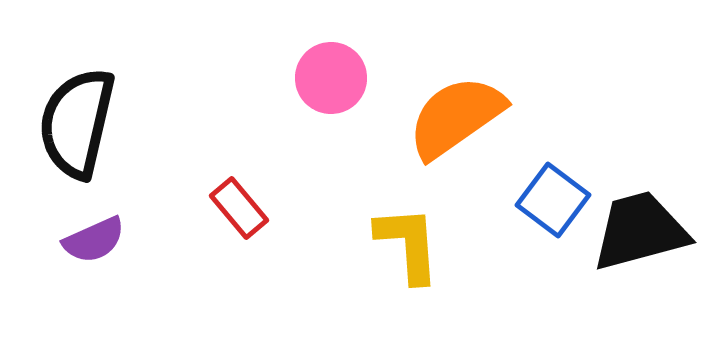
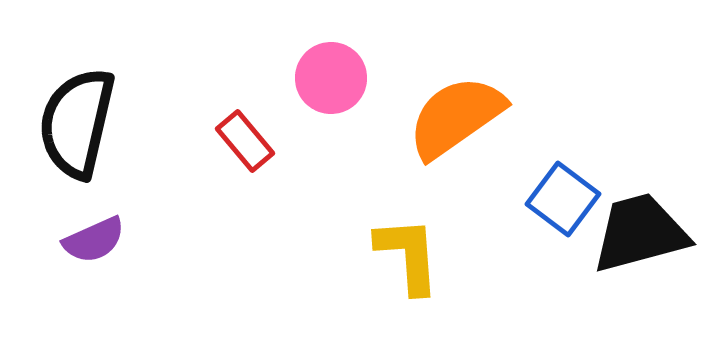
blue square: moved 10 px right, 1 px up
red rectangle: moved 6 px right, 67 px up
black trapezoid: moved 2 px down
yellow L-shape: moved 11 px down
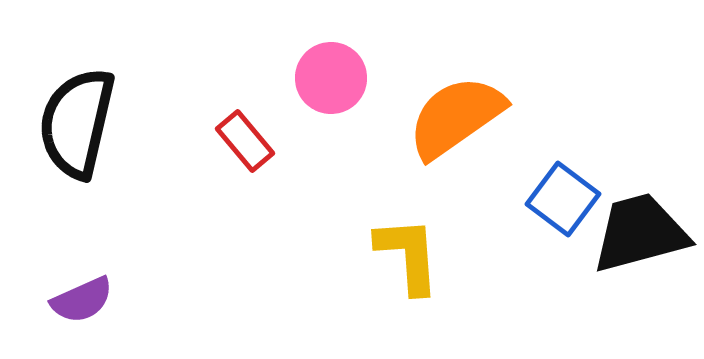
purple semicircle: moved 12 px left, 60 px down
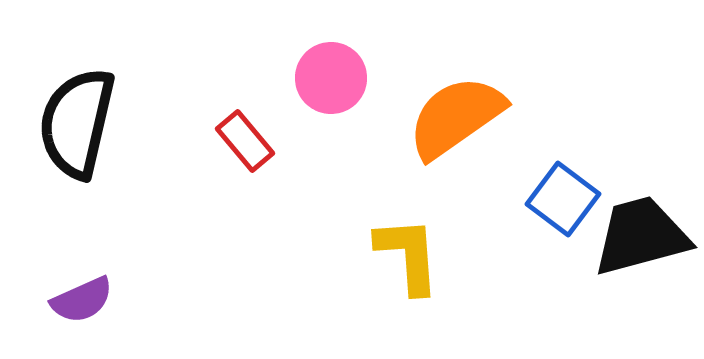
black trapezoid: moved 1 px right, 3 px down
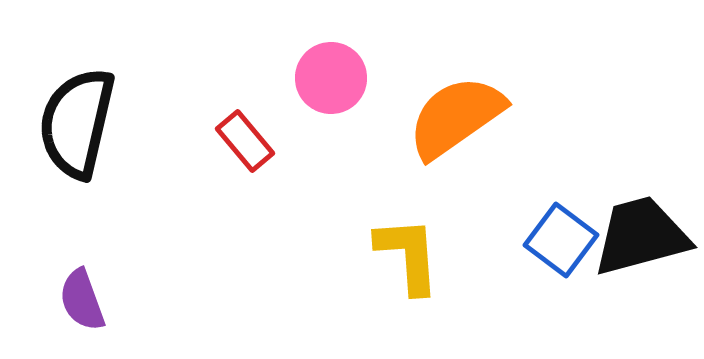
blue square: moved 2 px left, 41 px down
purple semicircle: rotated 94 degrees clockwise
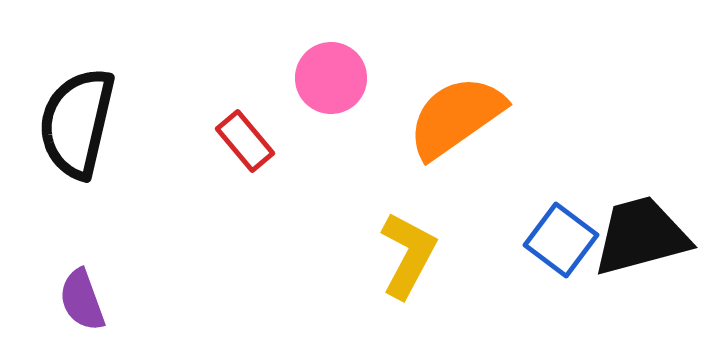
yellow L-shape: rotated 32 degrees clockwise
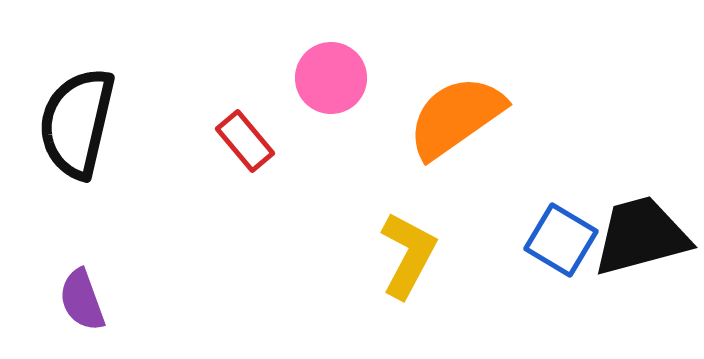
blue square: rotated 6 degrees counterclockwise
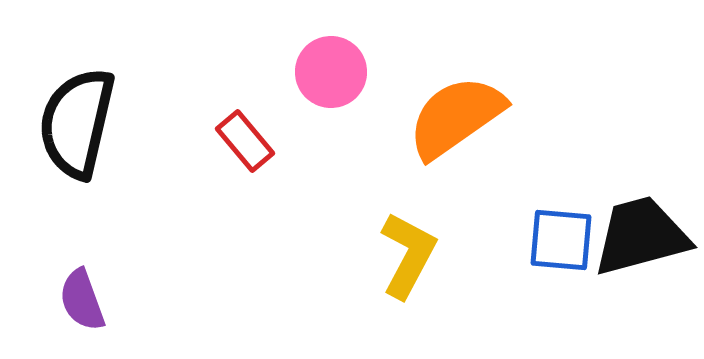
pink circle: moved 6 px up
blue square: rotated 26 degrees counterclockwise
